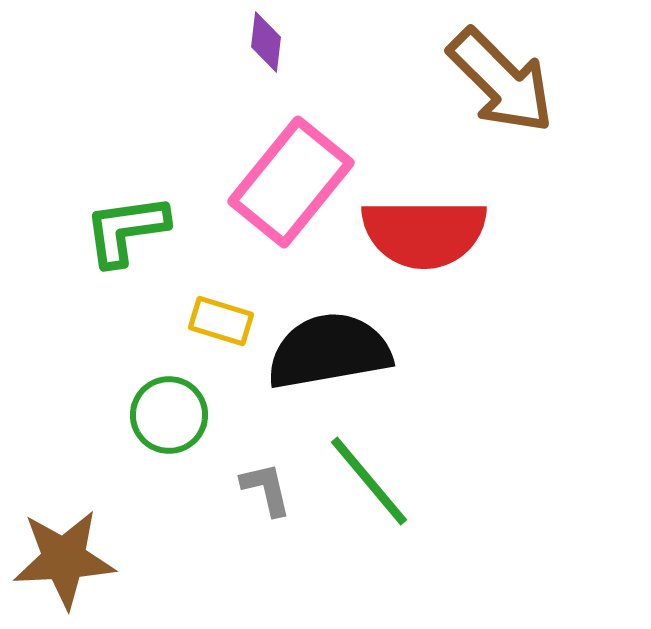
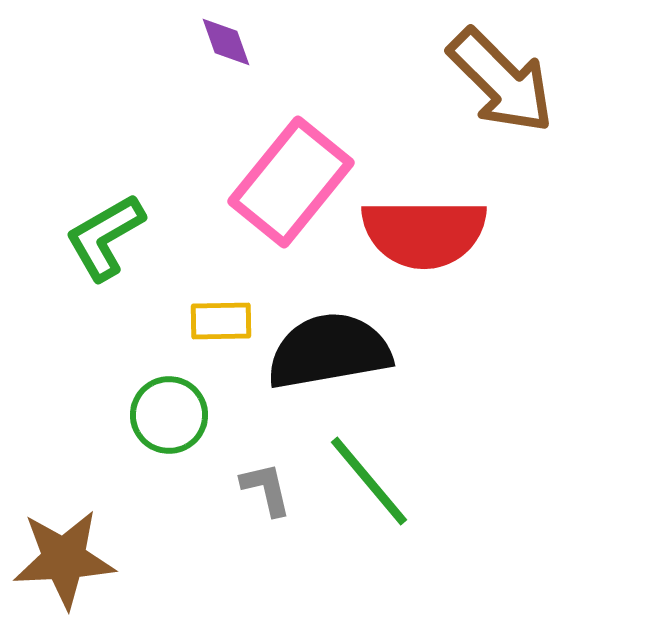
purple diamond: moved 40 px left; rotated 26 degrees counterclockwise
green L-shape: moved 21 px left, 7 px down; rotated 22 degrees counterclockwise
yellow rectangle: rotated 18 degrees counterclockwise
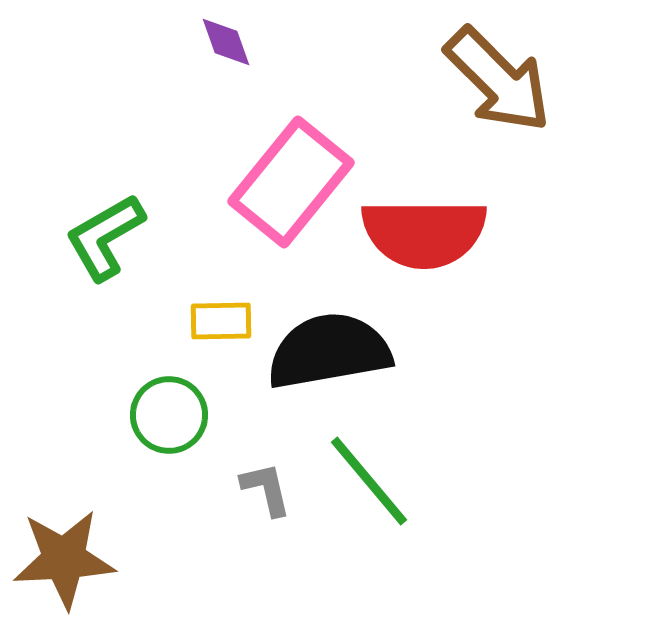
brown arrow: moved 3 px left, 1 px up
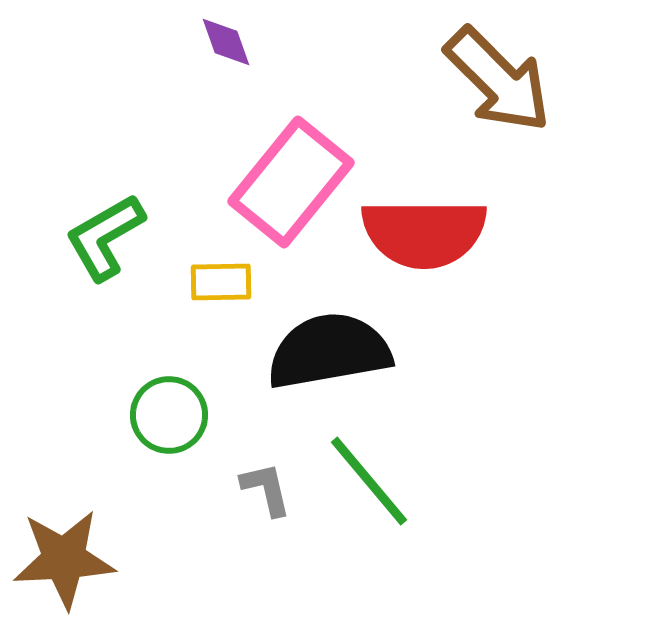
yellow rectangle: moved 39 px up
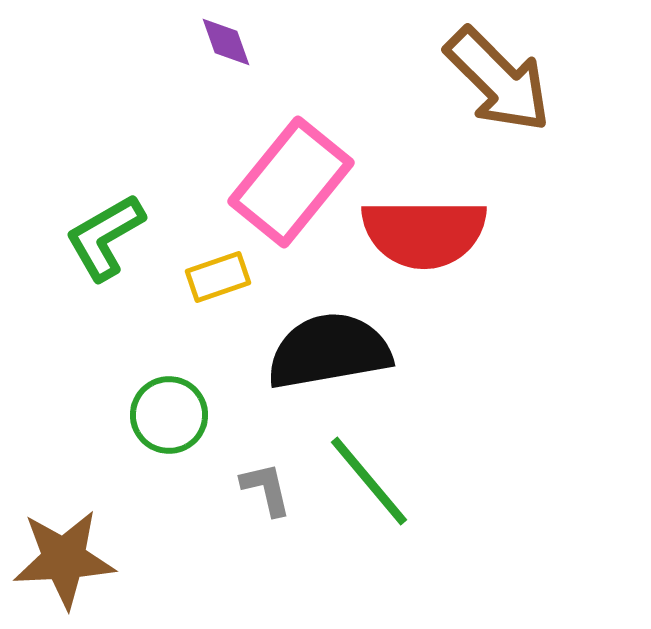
yellow rectangle: moved 3 px left, 5 px up; rotated 18 degrees counterclockwise
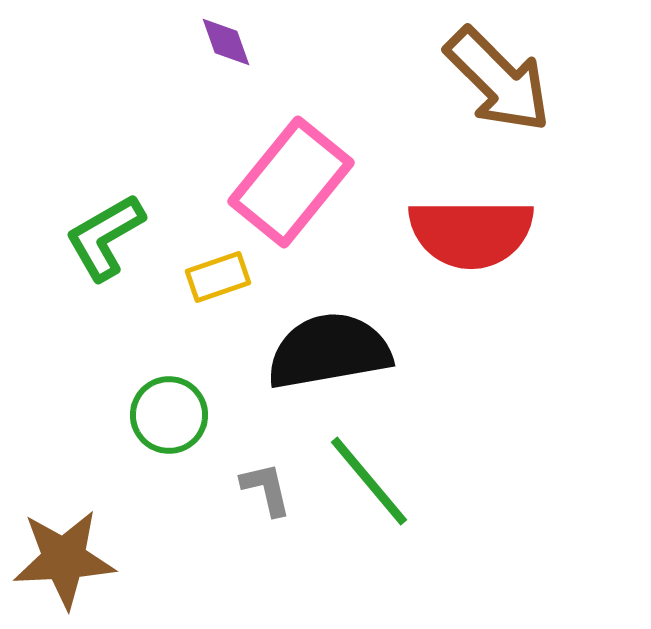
red semicircle: moved 47 px right
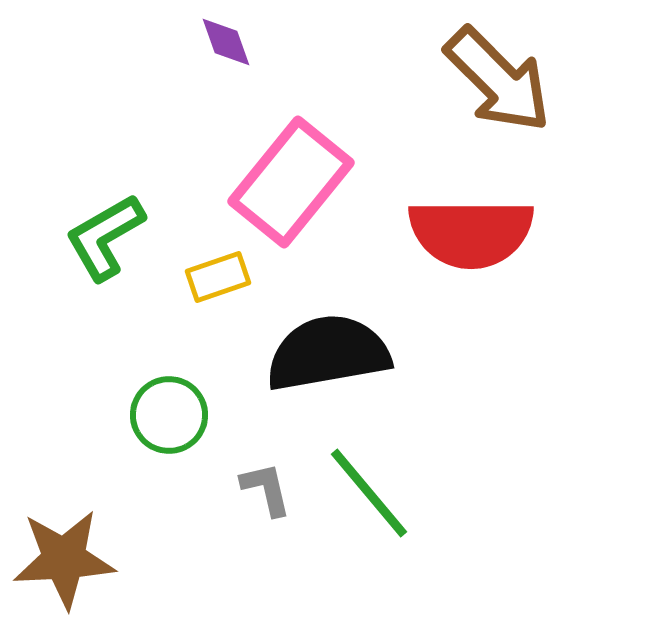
black semicircle: moved 1 px left, 2 px down
green line: moved 12 px down
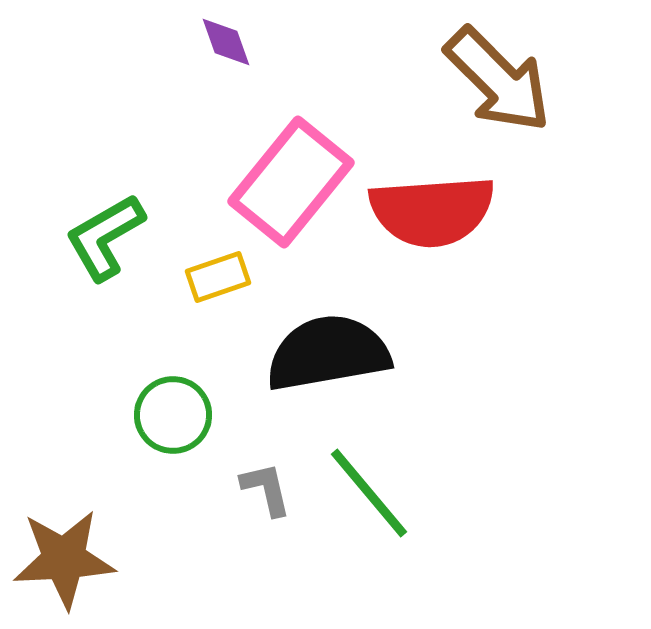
red semicircle: moved 39 px left, 22 px up; rotated 4 degrees counterclockwise
green circle: moved 4 px right
